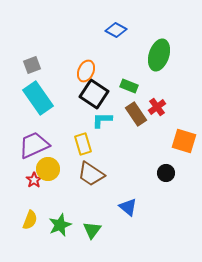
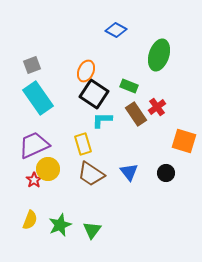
blue triangle: moved 1 px right, 35 px up; rotated 12 degrees clockwise
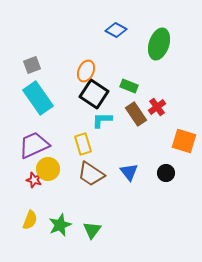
green ellipse: moved 11 px up
red star: rotated 21 degrees counterclockwise
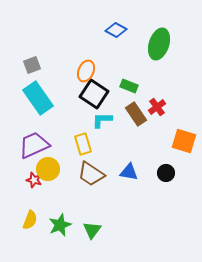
blue triangle: rotated 42 degrees counterclockwise
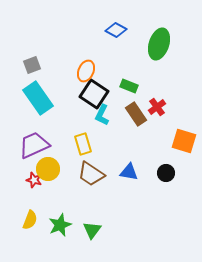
cyan L-shape: moved 5 px up; rotated 65 degrees counterclockwise
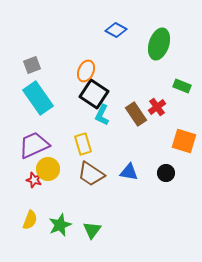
green rectangle: moved 53 px right
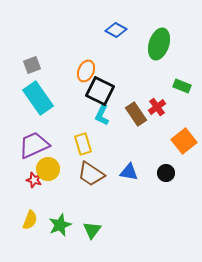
black square: moved 6 px right, 3 px up; rotated 8 degrees counterclockwise
orange square: rotated 35 degrees clockwise
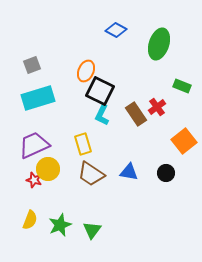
cyan rectangle: rotated 72 degrees counterclockwise
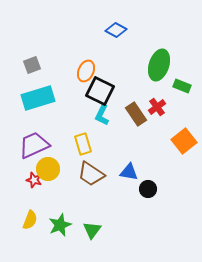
green ellipse: moved 21 px down
black circle: moved 18 px left, 16 px down
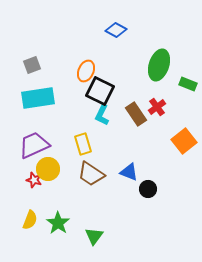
green rectangle: moved 6 px right, 2 px up
cyan rectangle: rotated 8 degrees clockwise
blue triangle: rotated 12 degrees clockwise
green star: moved 2 px left, 2 px up; rotated 15 degrees counterclockwise
green triangle: moved 2 px right, 6 px down
